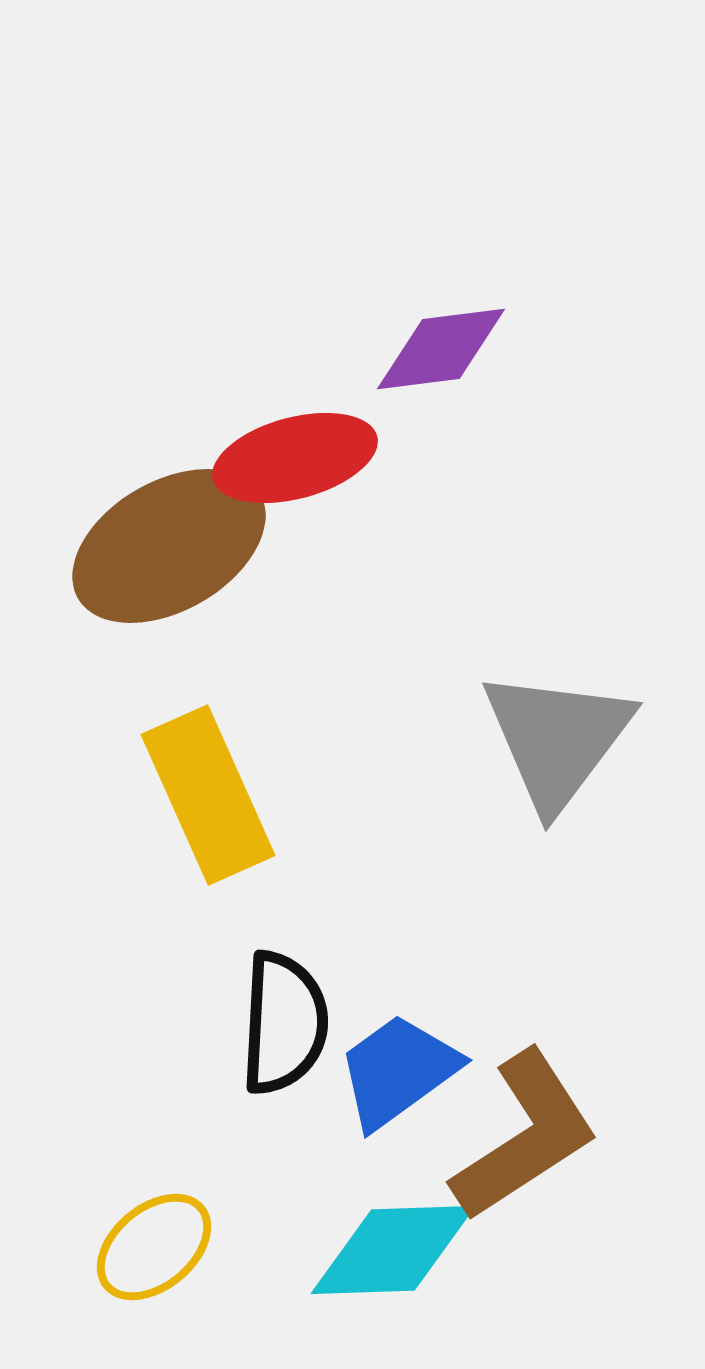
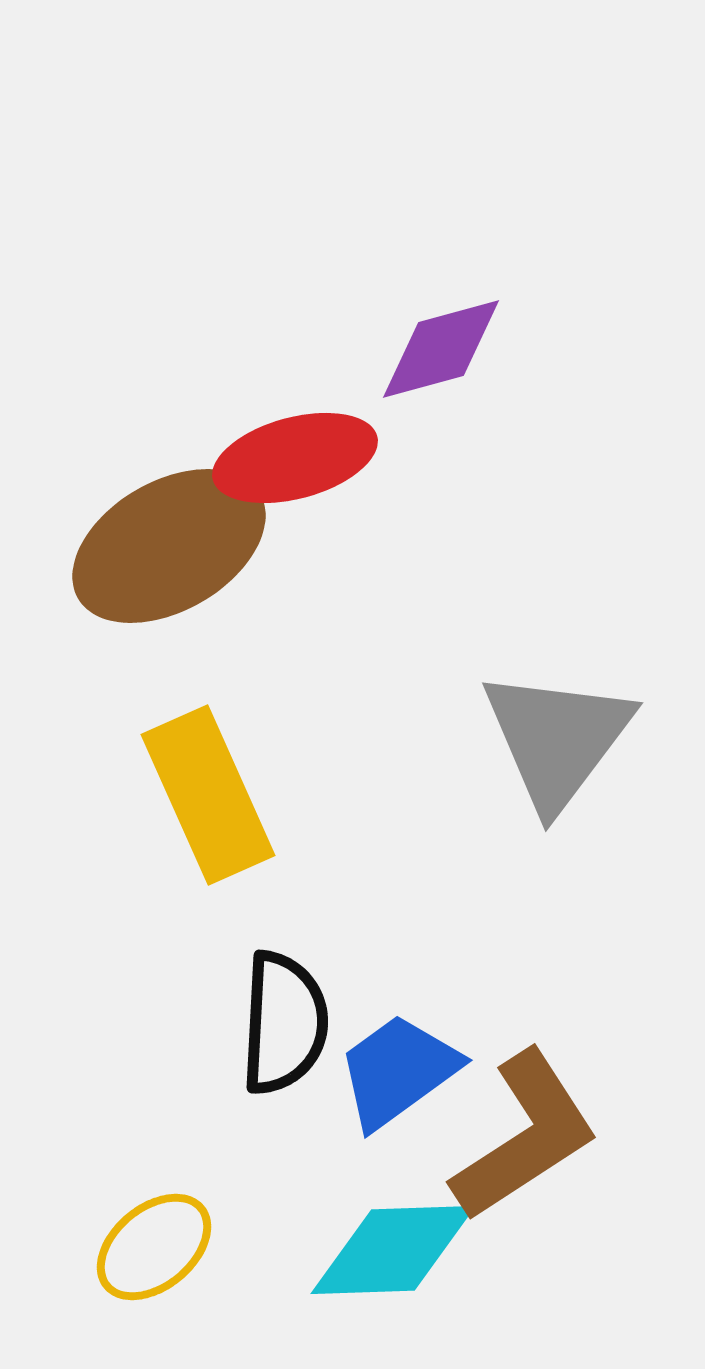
purple diamond: rotated 8 degrees counterclockwise
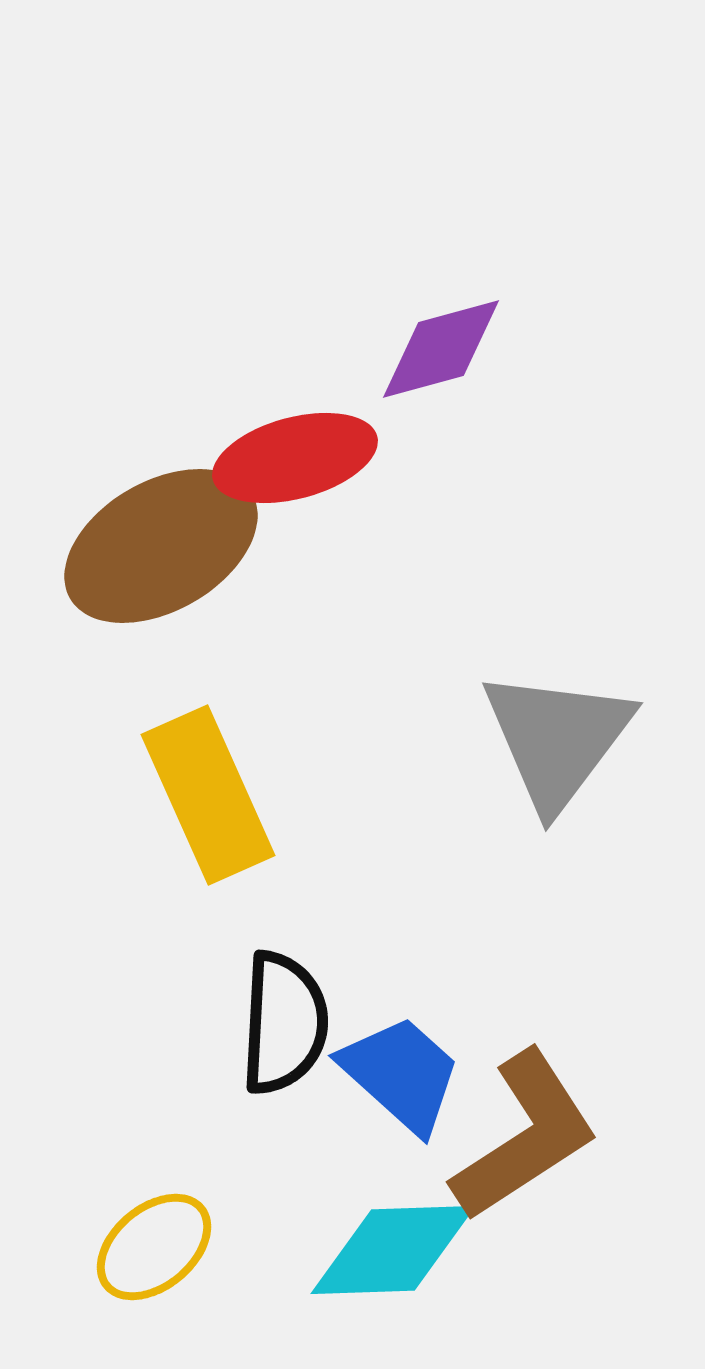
brown ellipse: moved 8 px left
blue trapezoid: moved 3 px right, 3 px down; rotated 78 degrees clockwise
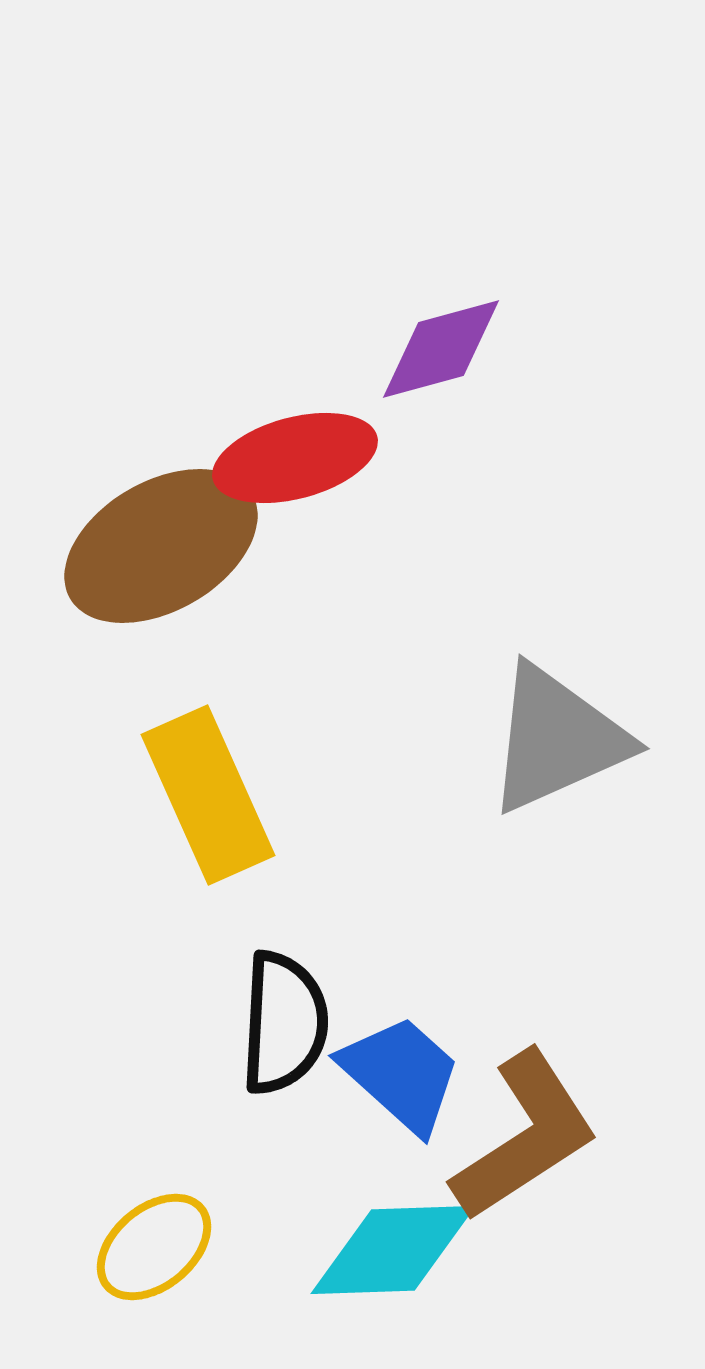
gray triangle: rotated 29 degrees clockwise
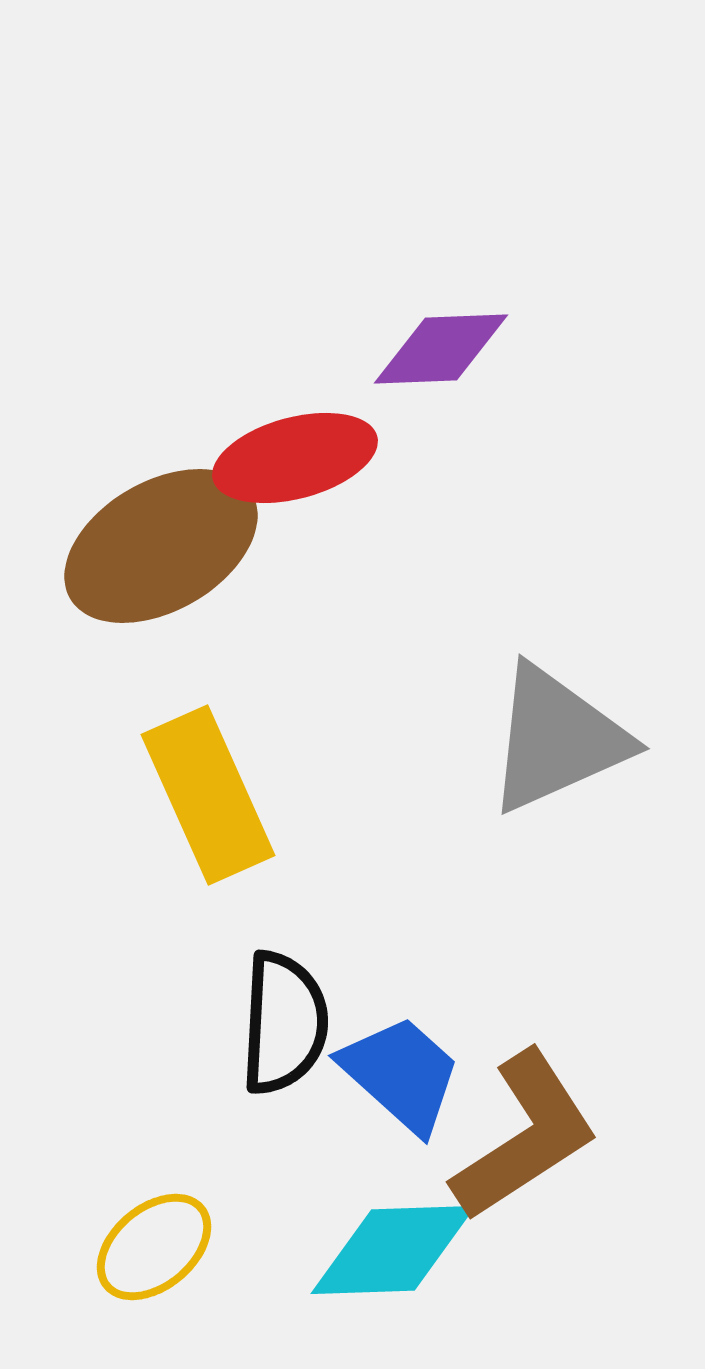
purple diamond: rotated 13 degrees clockwise
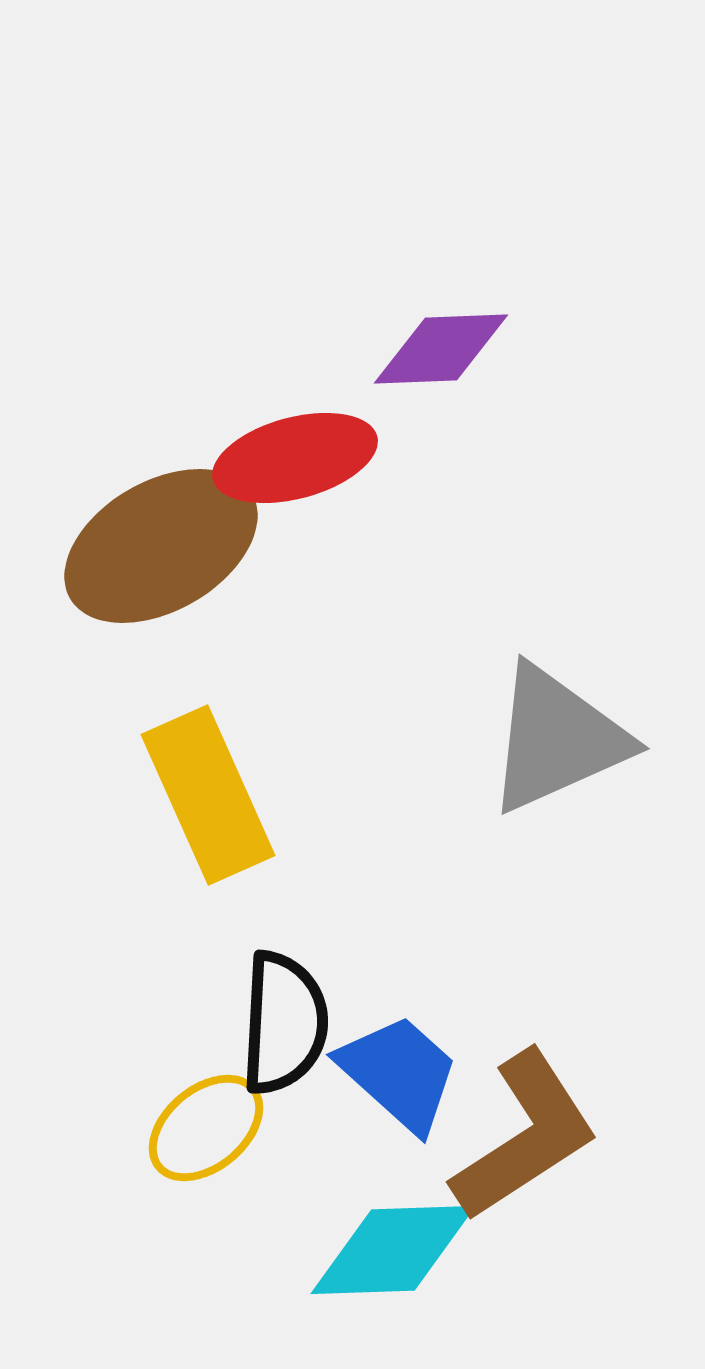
blue trapezoid: moved 2 px left, 1 px up
yellow ellipse: moved 52 px right, 119 px up
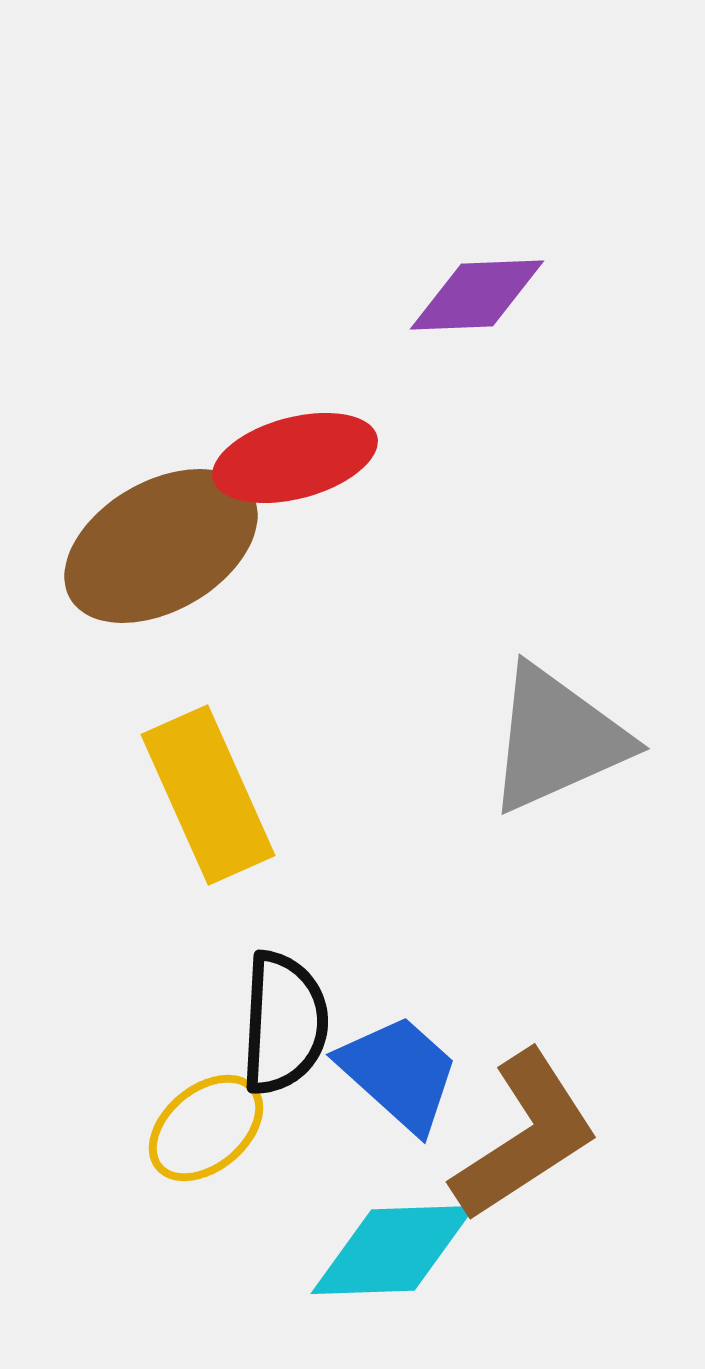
purple diamond: moved 36 px right, 54 px up
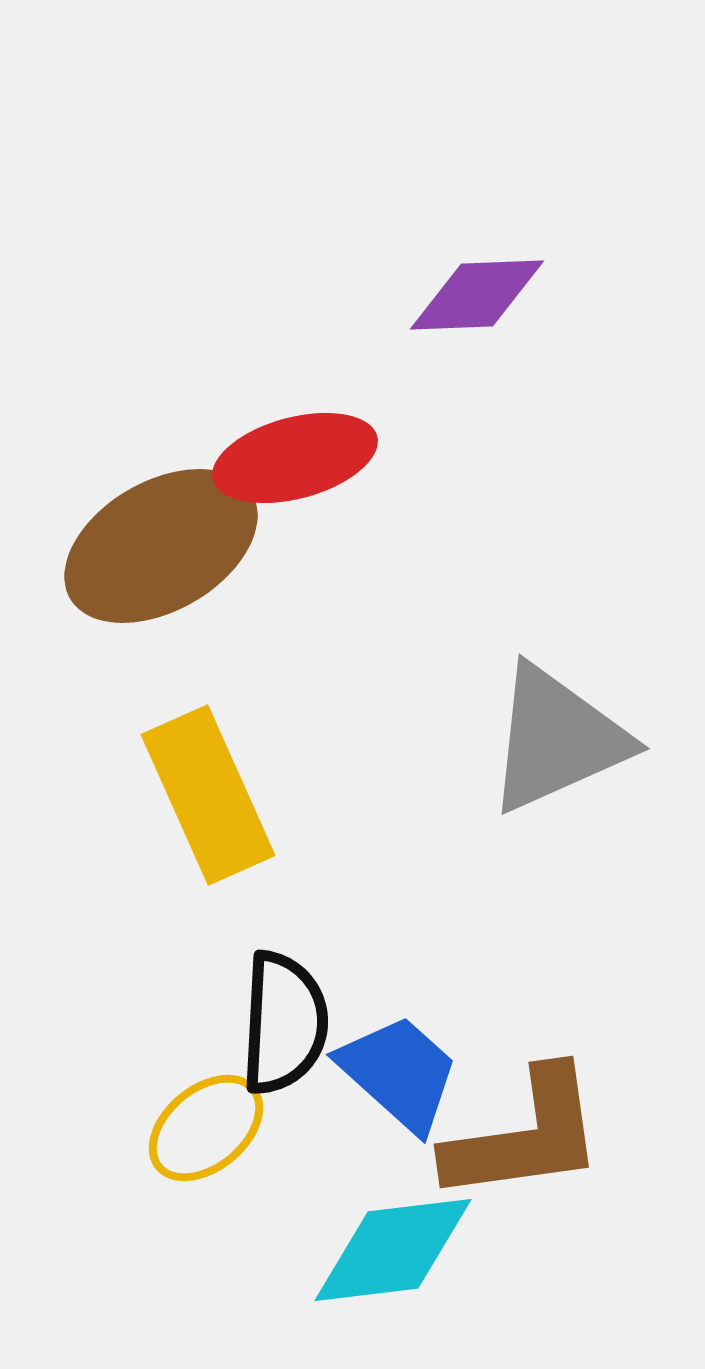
brown L-shape: rotated 25 degrees clockwise
cyan diamond: rotated 5 degrees counterclockwise
